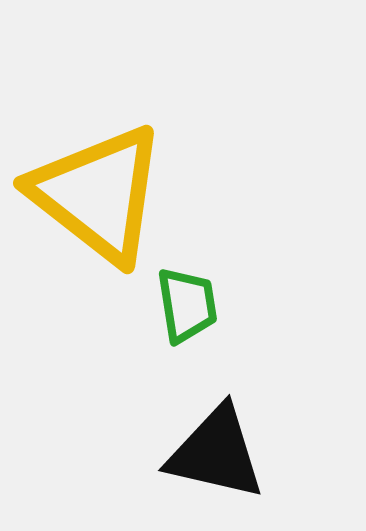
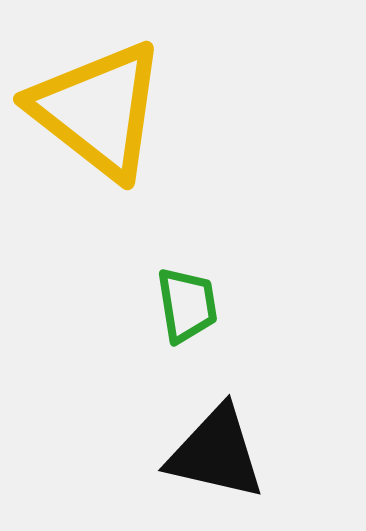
yellow triangle: moved 84 px up
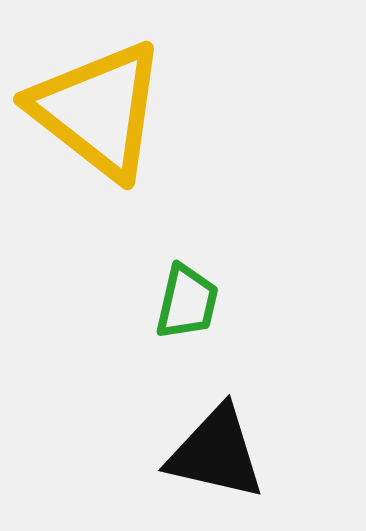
green trapezoid: moved 3 px up; rotated 22 degrees clockwise
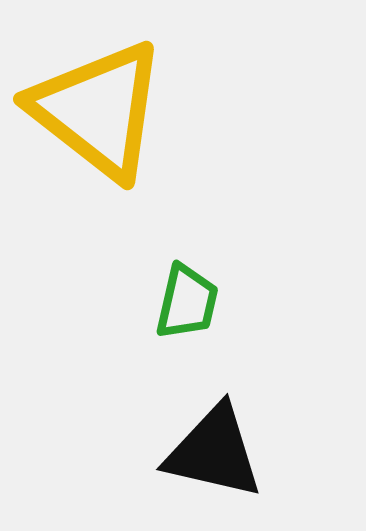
black triangle: moved 2 px left, 1 px up
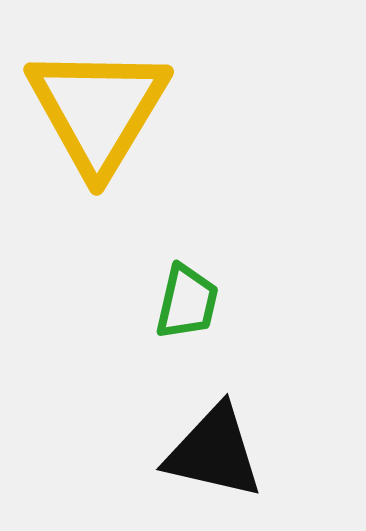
yellow triangle: rotated 23 degrees clockwise
